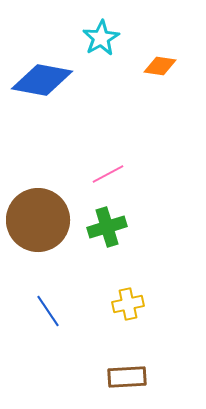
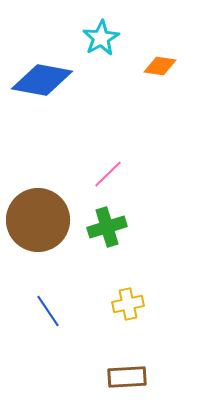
pink line: rotated 16 degrees counterclockwise
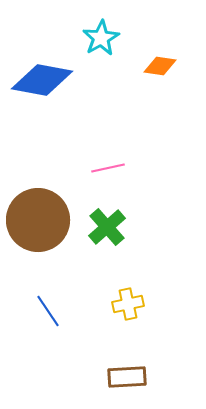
pink line: moved 6 px up; rotated 32 degrees clockwise
green cross: rotated 24 degrees counterclockwise
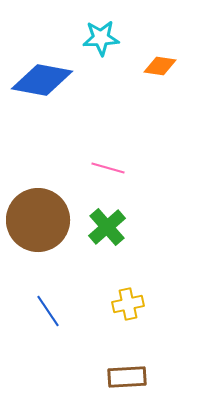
cyan star: rotated 27 degrees clockwise
pink line: rotated 28 degrees clockwise
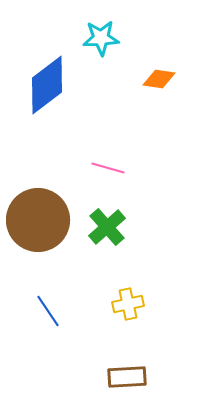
orange diamond: moved 1 px left, 13 px down
blue diamond: moved 5 px right, 5 px down; rotated 48 degrees counterclockwise
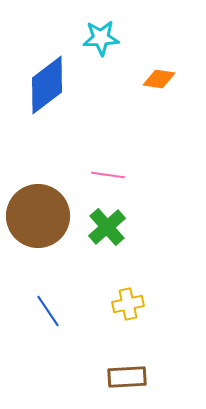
pink line: moved 7 px down; rotated 8 degrees counterclockwise
brown circle: moved 4 px up
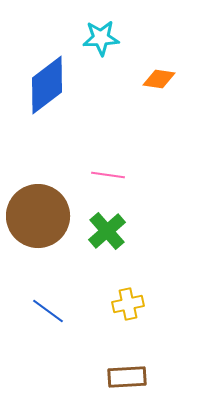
green cross: moved 4 px down
blue line: rotated 20 degrees counterclockwise
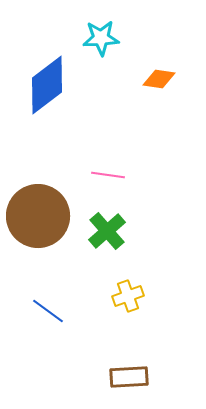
yellow cross: moved 8 px up; rotated 8 degrees counterclockwise
brown rectangle: moved 2 px right
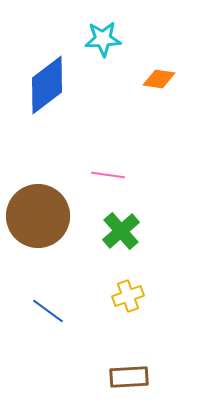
cyan star: moved 2 px right, 1 px down
green cross: moved 14 px right
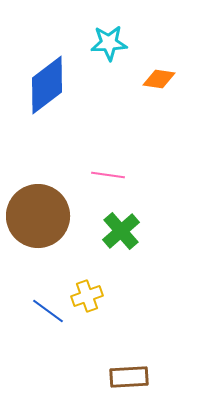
cyan star: moved 6 px right, 4 px down
yellow cross: moved 41 px left
